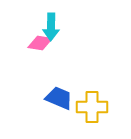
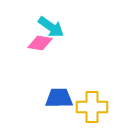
cyan arrow: rotated 56 degrees counterclockwise
blue trapezoid: rotated 24 degrees counterclockwise
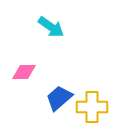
pink diamond: moved 16 px left, 29 px down; rotated 10 degrees counterclockwise
blue trapezoid: rotated 40 degrees counterclockwise
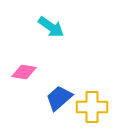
pink diamond: rotated 10 degrees clockwise
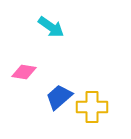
blue trapezoid: moved 1 px up
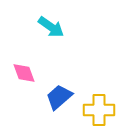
pink diamond: moved 1 px down; rotated 60 degrees clockwise
yellow cross: moved 7 px right, 3 px down
